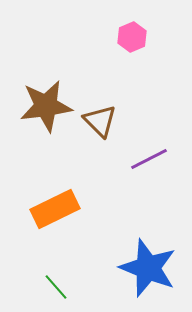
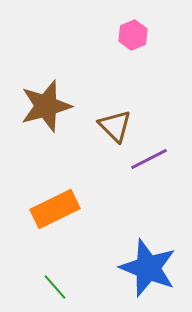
pink hexagon: moved 1 px right, 2 px up
brown star: rotated 8 degrees counterclockwise
brown triangle: moved 15 px right, 5 px down
green line: moved 1 px left
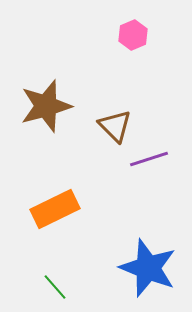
purple line: rotated 9 degrees clockwise
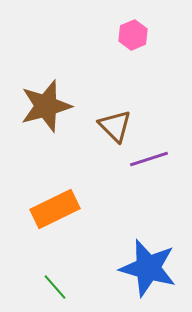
blue star: rotated 6 degrees counterclockwise
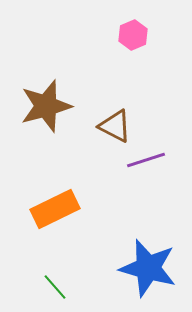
brown triangle: rotated 18 degrees counterclockwise
purple line: moved 3 px left, 1 px down
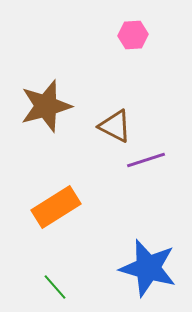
pink hexagon: rotated 20 degrees clockwise
orange rectangle: moved 1 px right, 2 px up; rotated 6 degrees counterclockwise
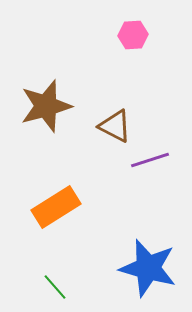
purple line: moved 4 px right
